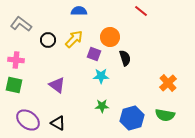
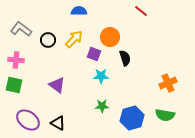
gray L-shape: moved 5 px down
orange cross: rotated 18 degrees clockwise
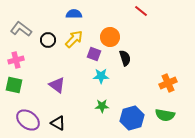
blue semicircle: moved 5 px left, 3 px down
pink cross: rotated 21 degrees counterclockwise
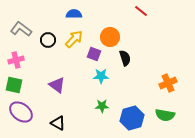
purple ellipse: moved 7 px left, 8 px up
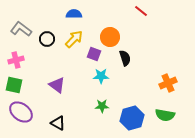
black circle: moved 1 px left, 1 px up
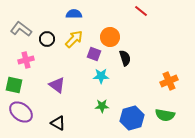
pink cross: moved 10 px right
orange cross: moved 1 px right, 2 px up
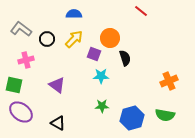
orange circle: moved 1 px down
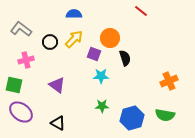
black circle: moved 3 px right, 3 px down
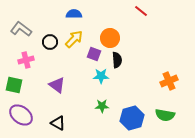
black semicircle: moved 8 px left, 2 px down; rotated 14 degrees clockwise
purple ellipse: moved 3 px down
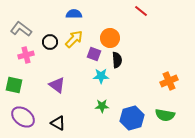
pink cross: moved 5 px up
purple ellipse: moved 2 px right, 2 px down
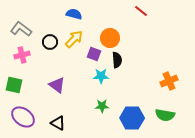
blue semicircle: rotated 14 degrees clockwise
pink cross: moved 4 px left
blue hexagon: rotated 15 degrees clockwise
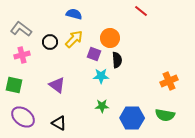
black triangle: moved 1 px right
